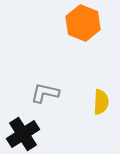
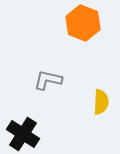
gray L-shape: moved 3 px right, 13 px up
black cross: rotated 24 degrees counterclockwise
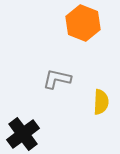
gray L-shape: moved 9 px right, 1 px up
black cross: rotated 20 degrees clockwise
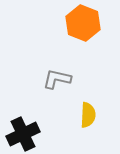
yellow semicircle: moved 13 px left, 13 px down
black cross: rotated 12 degrees clockwise
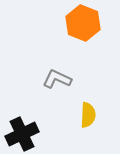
gray L-shape: rotated 12 degrees clockwise
black cross: moved 1 px left
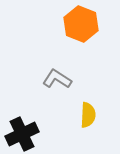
orange hexagon: moved 2 px left, 1 px down
gray L-shape: rotated 8 degrees clockwise
